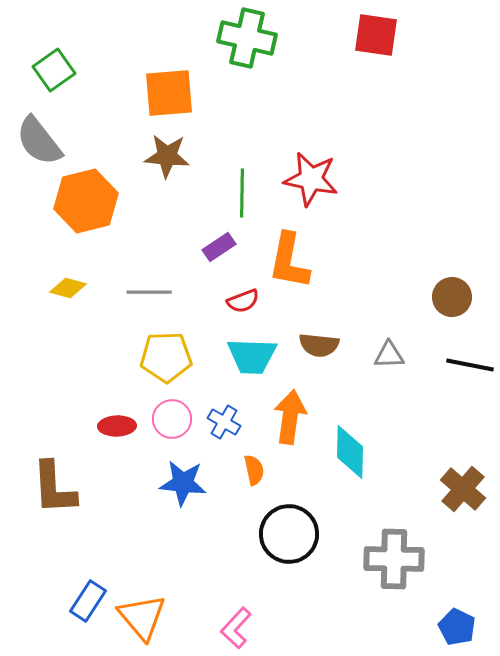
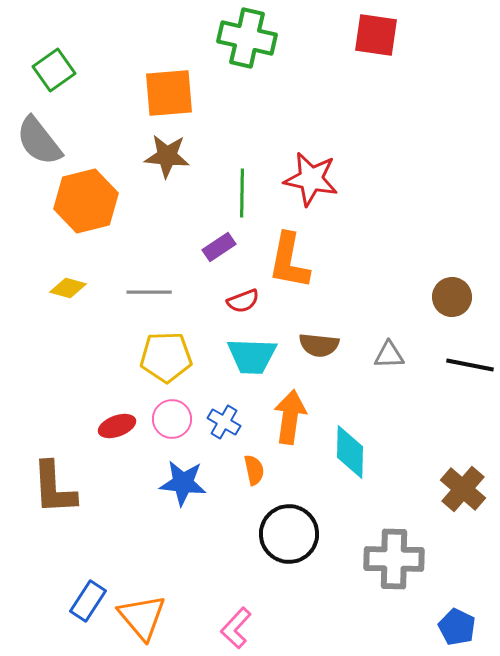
red ellipse: rotated 18 degrees counterclockwise
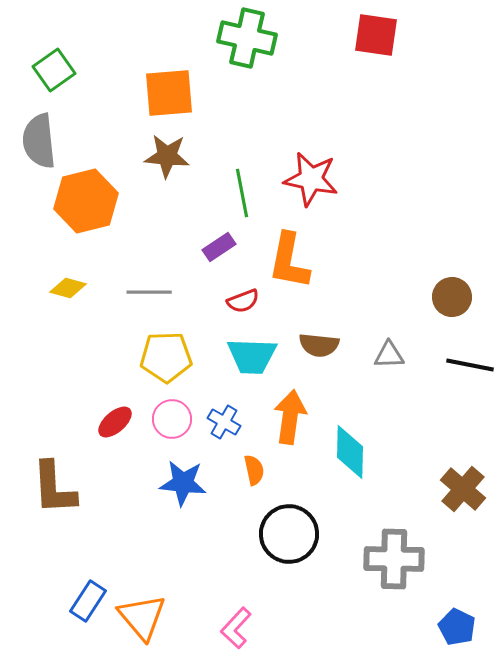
gray semicircle: rotated 32 degrees clockwise
green line: rotated 12 degrees counterclockwise
red ellipse: moved 2 px left, 4 px up; rotated 21 degrees counterclockwise
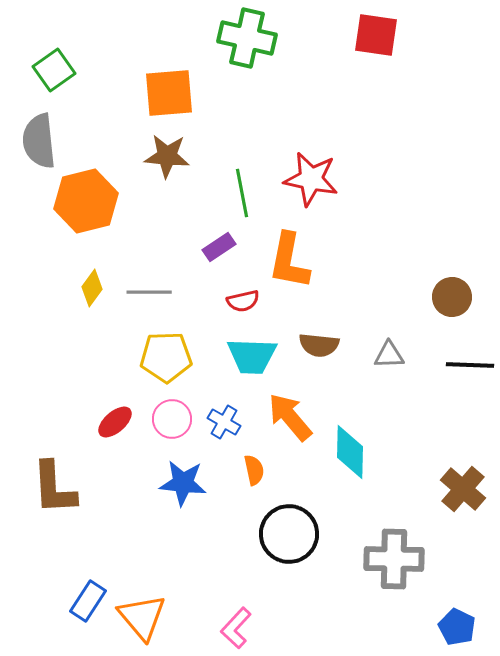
yellow diamond: moved 24 px right; rotated 69 degrees counterclockwise
red semicircle: rotated 8 degrees clockwise
black line: rotated 9 degrees counterclockwise
orange arrow: rotated 48 degrees counterclockwise
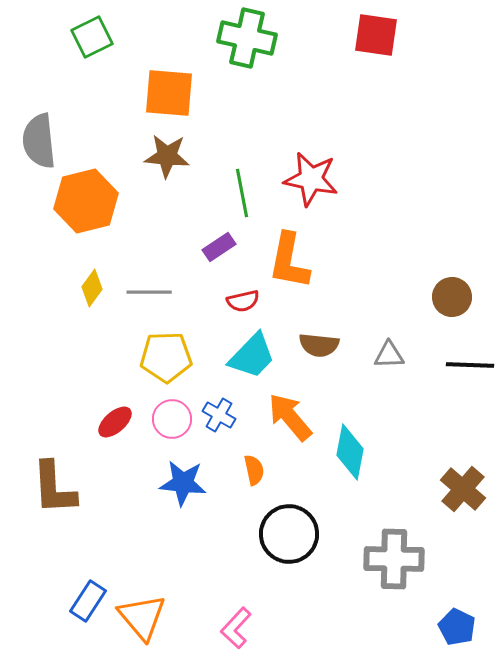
green square: moved 38 px right, 33 px up; rotated 9 degrees clockwise
orange square: rotated 10 degrees clockwise
cyan trapezoid: rotated 48 degrees counterclockwise
blue cross: moved 5 px left, 7 px up
cyan diamond: rotated 10 degrees clockwise
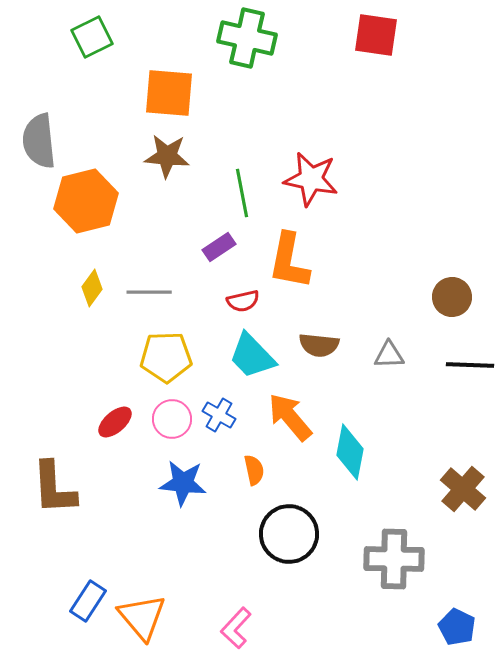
cyan trapezoid: rotated 92 degrees clockwise
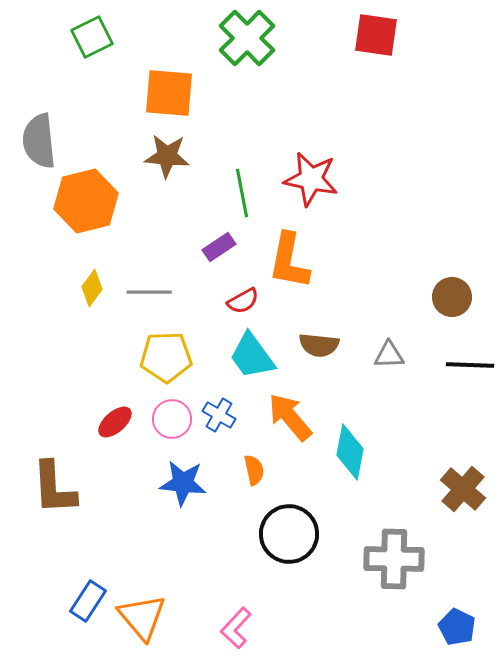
green cross: rotated 32 degrees clockwise
red semicircle: rotated 16 degrees counterclockwise
cyan trapezoid: rotated 8 degrees clockwise
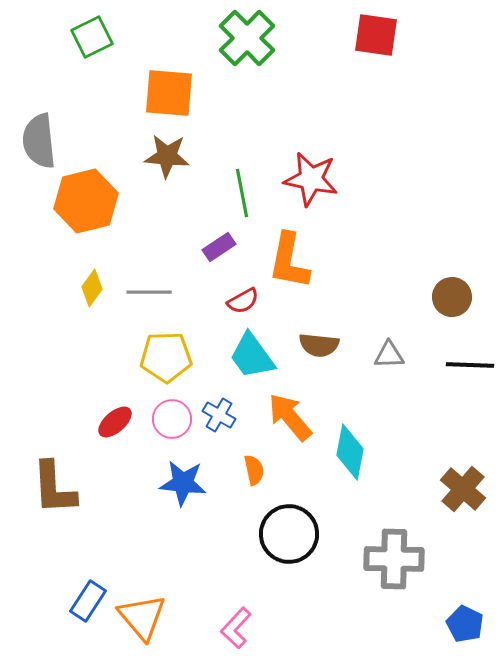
blue pentagon: moved 8 px right, 3 px up
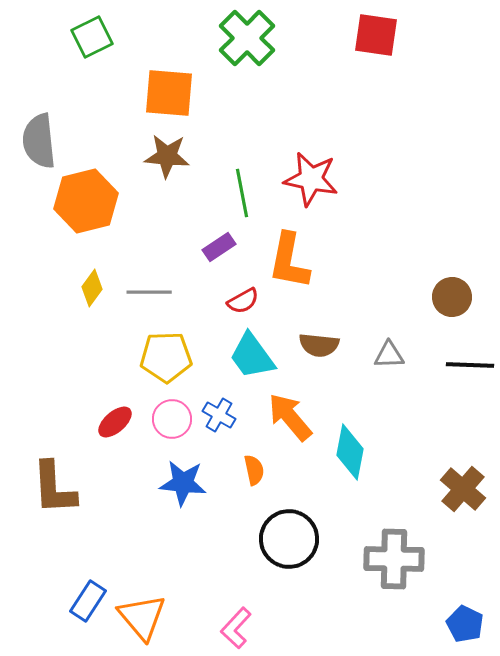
black circle: moved 5 px down
